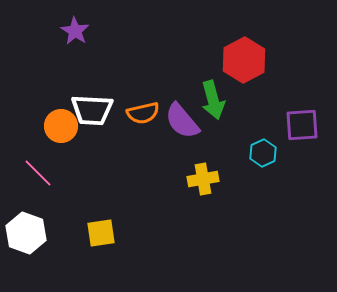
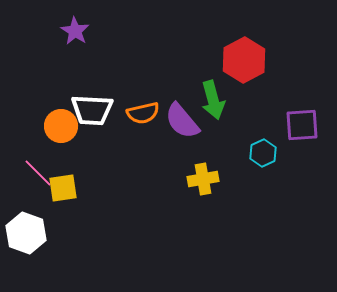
yellow square: moved 38 px left, 45 px up
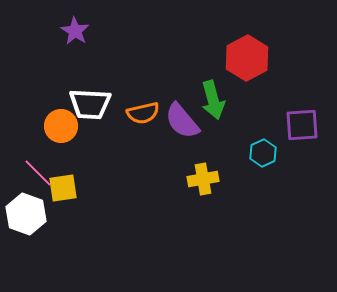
red hexagon: moved 3 px right, 2 px up
white trapezoid: moved 2 px left, 6 px up
white hexagon: moved 19 px up
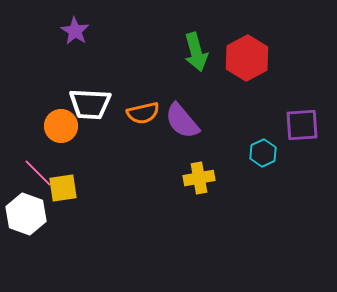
green arrow: moved 17 px left, 48 px up
yellow cross: moved 4 px left, 1 px up
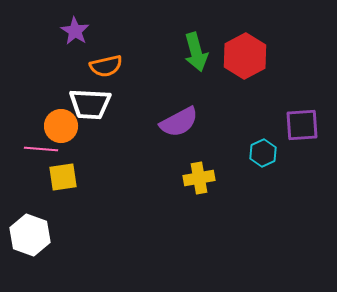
red hexagon: moved 2 px left, 2 px up
orange semicircle: moved 37 px left, 47 px up
purple semicircle: moved 3 px left, 1 px down; rotated 78 degrees counterclockwise
pink line: moved 3 px right, 24 px up; rotated 40 degrees counterclockwise
yellow square: moved 11 px up
white hexagon: moved 4 px right, 21 px down
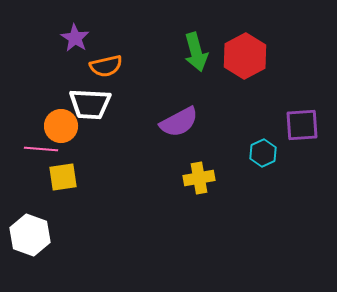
purple star: moved 7 px down
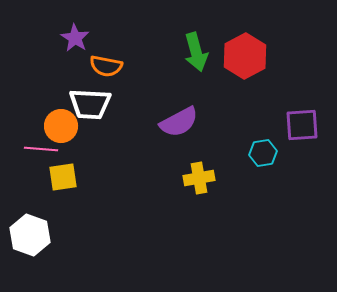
orange semicircle: rotated 24 degrees clockwise
cyan hexagon: rotated 16 degrees clockwise
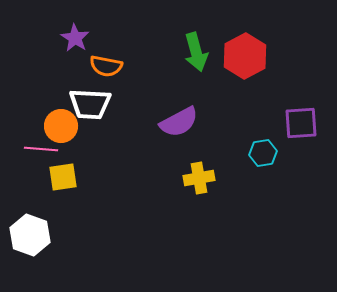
purple square: moved 1 px left, 2 px up
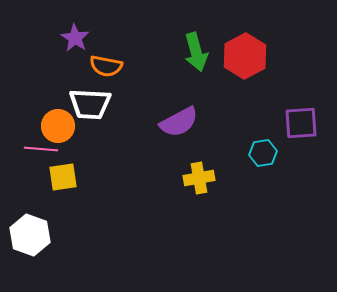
orange circle: moved 3 px left
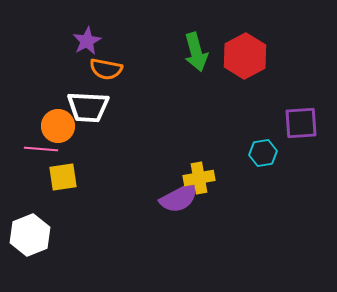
purple star: moved 12 px right, 3 px down; rotated 12 degrees clockwise
orange semicircle: moved 3 px down
white trapezoid: moved 2 px left, 3 px down
purple semicircle: moved 76 px down
white hexagon: rotated 18 degrees clockwise
